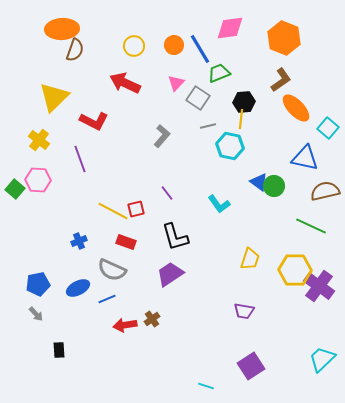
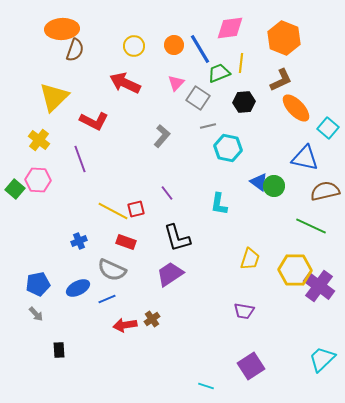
brown L-shape at (281, 80): rotated 10 degrees clockwise
yellow line at (241, 119): moved 56 px up
cyan hexagon at (230, 146): moved 2 px left, 2 px down
cyan L-shape at (219, 204): rotated 45 degrees clockwise
black L-shape at (175, 237): moved 2 px right, 1 px down
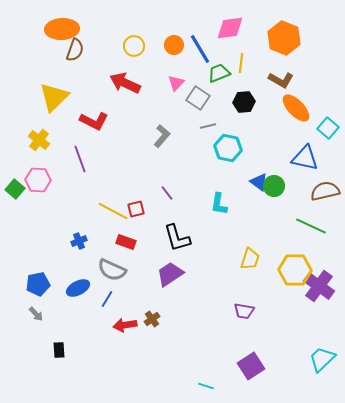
brown L-shape at (281, 80): rotated 55 degrees clockwise
blue line at (107, 299): rotated 36 degrees counterclockwise
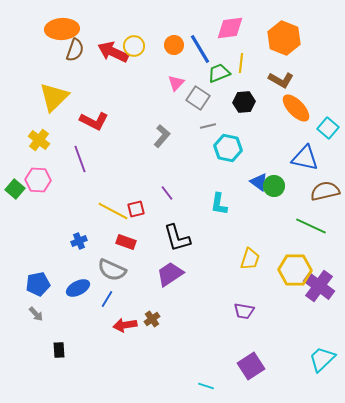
red arrow at (125, 83): moved 12 px left, 31 px up
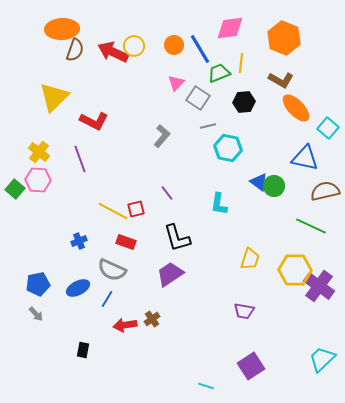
yellow cross at (39, 140): moved 12 px down
black rectangle at (59, 350): moved 24 px right; rotated 14 degrees clockwise
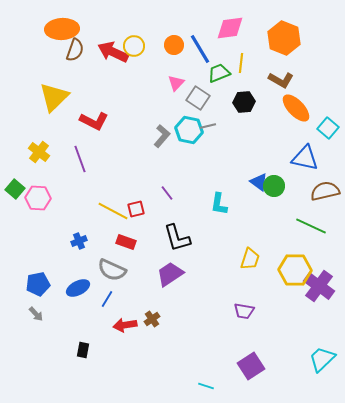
cyan hexagon at (228, 148): moved 39 px left, 18 px up
pink hexagon at (38, 180): moved 18 px down
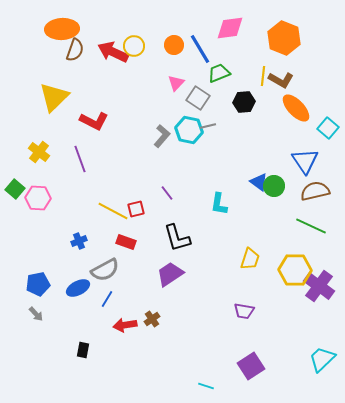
yellow line at (241, 63): moved 22 px right, 13 px down
blue triangle at (305, 158): moved 3 px down; rotated 44 degrees clockwise
brown semicircle at (325, 191): moved 10 px left
gray semicircle at (112, 270): moved 7 px left; rotated 52 degrees counterclockwise
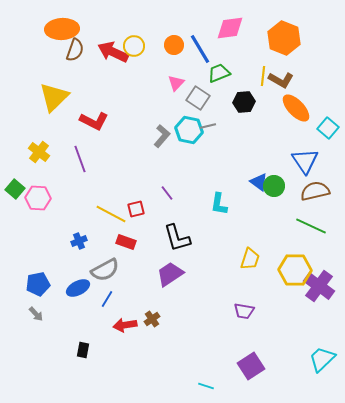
yellow line at (113, 211): moved 2 px left, 3 px down
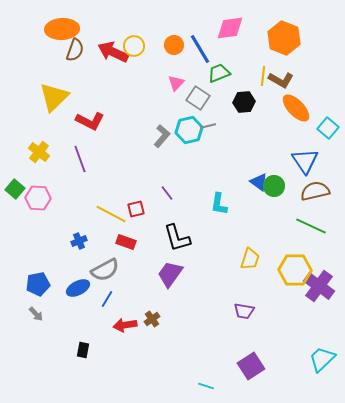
red L-shape at (94, 121): moved 4 px left
cyan hexagon at (189, 130): rotated 24 degrees counterclockwise
purple trapezoid at (170, 274): rotated 20 degrees counterclockwise
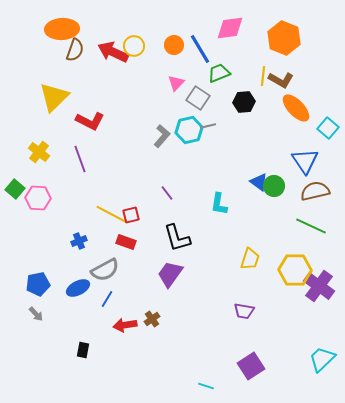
red square at (136, 209): moved 5 px left, 6 px down
